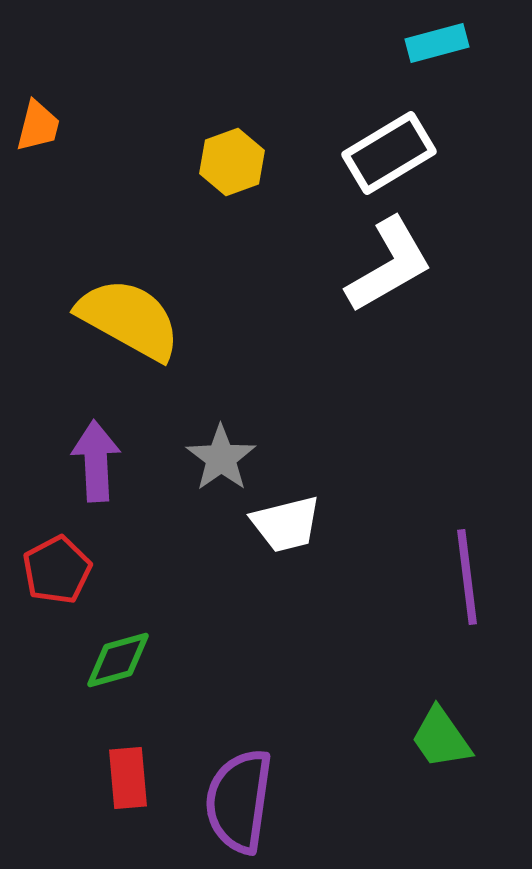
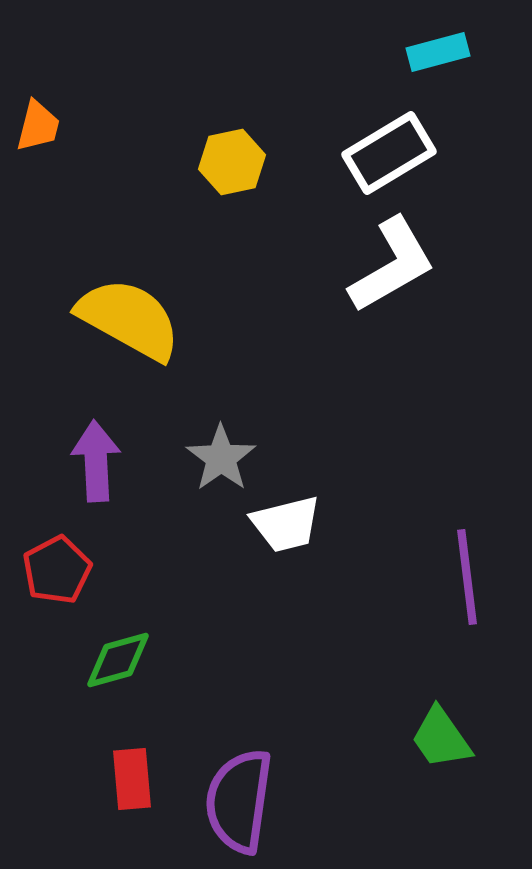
cyan rectangle: moved 1 px right, 9 px down
yellow hexagon: rotated 8 degrees clockwise
white L-shape: moved 3 px right
red rectangle: moved 4 px right, 1 px down
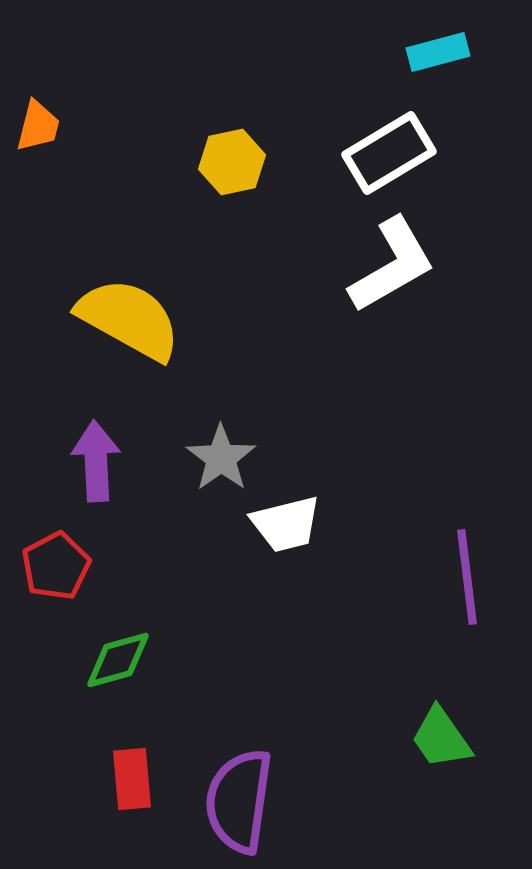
red pentagon: moved 1 px left, 4 px up
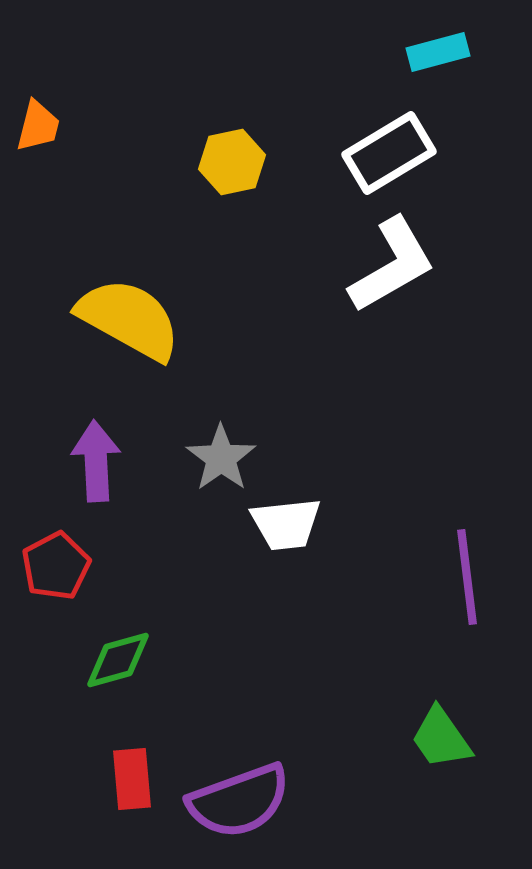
white trapezoid: rotated 8 degrees clockwise
purple semicircle: rotated 118 degrees counterclockwise
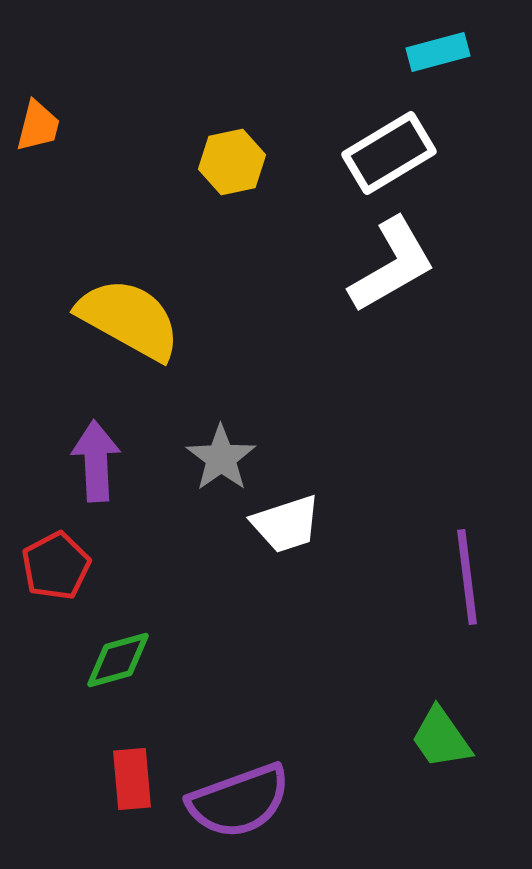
white trapezoid: rotated 12 degrees counterclockwise
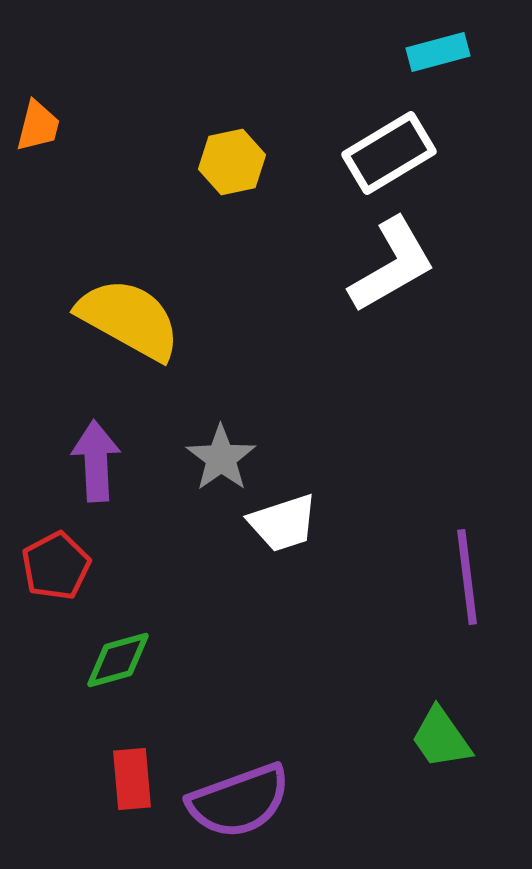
white trapezoid: moved 3 px left, 1 px up
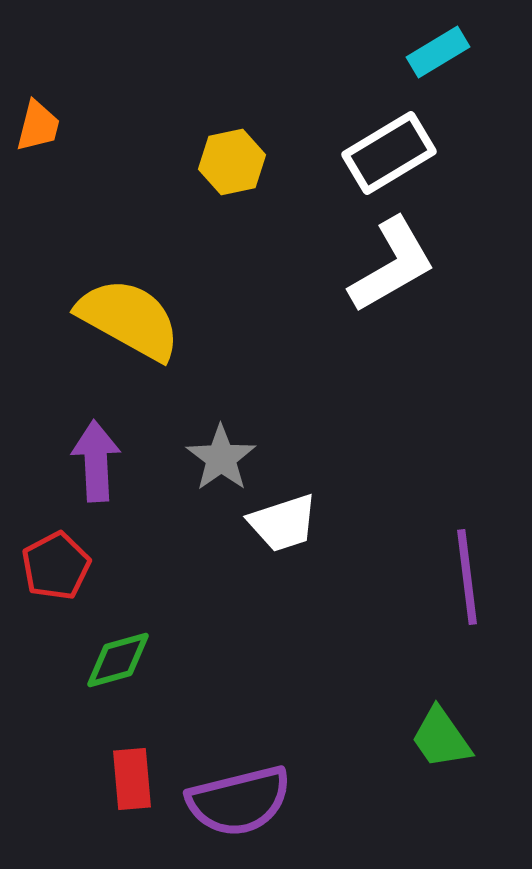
cyan rectangle: rotated 16 degrees counterclockwise
purple semicircle: rotated 6 degrees clockwise
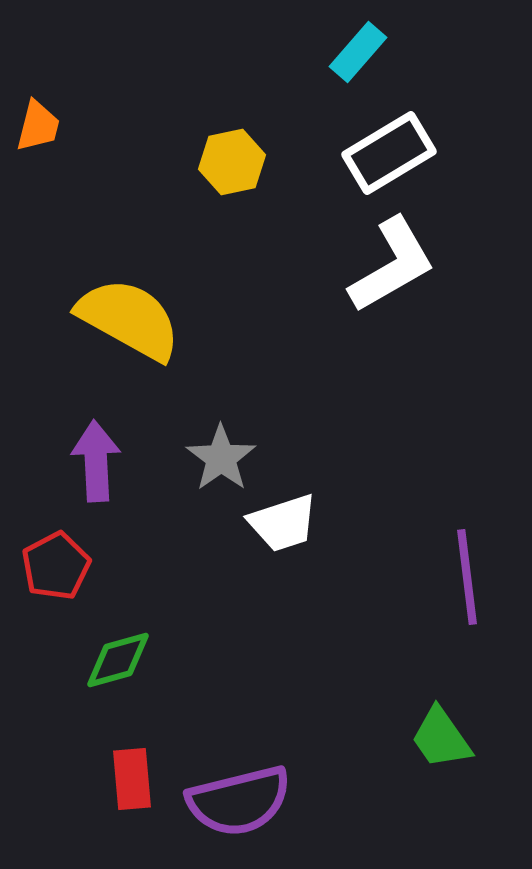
cyan rectangle: moved 80 px left; rotated 18 degrees counterclockwise
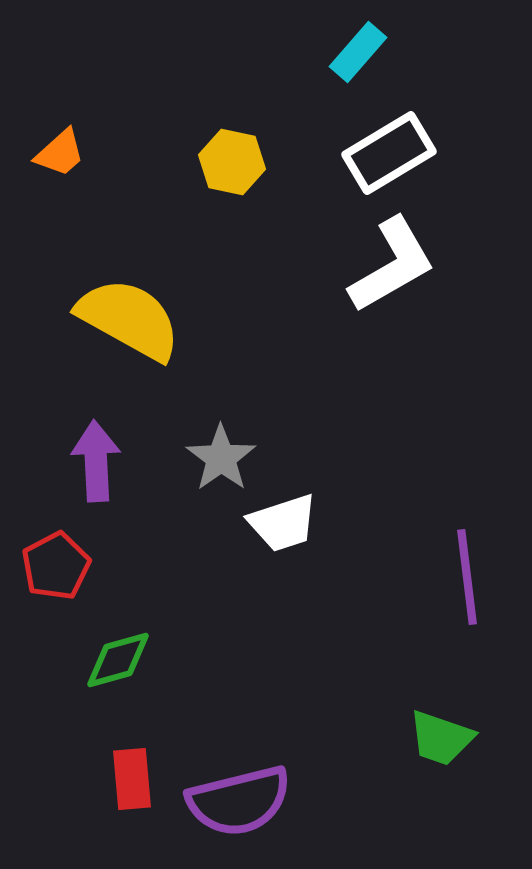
orange trapezoid: moved 22 px right, 27 px down; rotated 34 degrees clockwise
yellow hexagon: rotated 24 degrees clockwise
green trapezoid: rotated 36 degrees counterclockwise
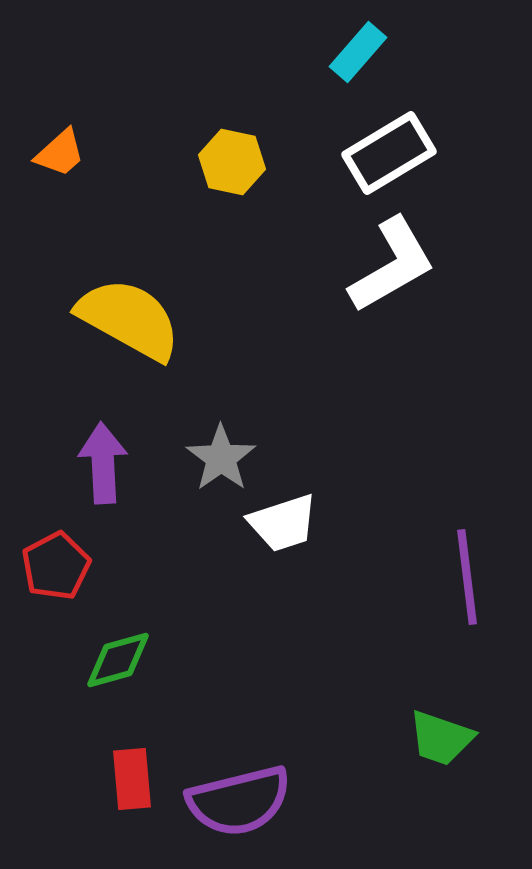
purple arrow: moved 7 px right, 2 px down
